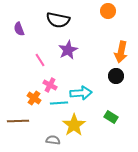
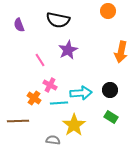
purple semicircle: moved 4 px up
black circle: moved 6 px left, 14 px down
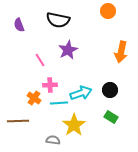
pink cross: rotated 32 degrees counterclockwise
cyan arrow: rotated 15 degrees counterclockwise
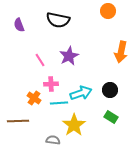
purple star: moved 1 px right, 6 px down
pink cross: moved 1 px right, 1 px up
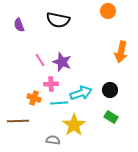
purple star: moved 7 px left, 6 px down; rotated 24 degrees counterclockwise
orange cross: rotated 16 degrees counterclockwise
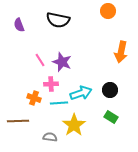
gray semicircle: moved 3 px left, 3 px up
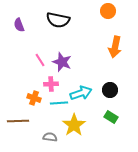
orange arrow: moved 6 px left, 5 px up
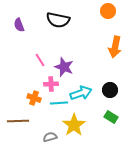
purple star: moved 2 px right, 5 px down
gray semicircle: rotated 24 degrees counterclockwise
